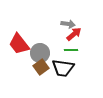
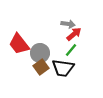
green line: rotated 48 degrees counterclockwise
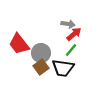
gray circle: moved 1 px right
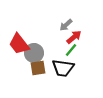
gray arrow: moved 2 px left, 1 px down; rotated 128 degrees clockwise
red arrow: moved 3 px down
gray circle: moved 7 px left
brown square: moved 3 px left, 1 px down; rotated 28 degrees clockwise
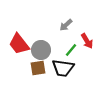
red arrow: moved 13 px right, 4 px down; rotated 98 degrees clockwise
gray circle: moved 7 px right, 3 px up
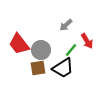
black trapezoid: rotated 40 degrees counterclockwise
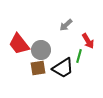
red arrow: moved 1 px right
green line: moved 8 px right, 6 px down; rotated 24 degrees counterclockwise
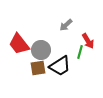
green line: moved 1 px right, 4 px up
black trapezoid: moved 3 px left, 2 px up
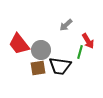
black trapezoid: rotated 40 degrees clockwise
